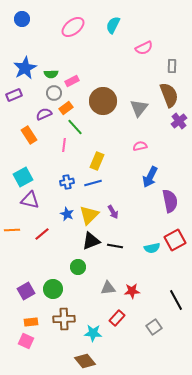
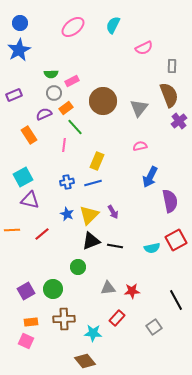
blue circle at (22, 19): moved 2 px left, 4 px down
blue star at (25, 68): moved 6 px left, 18 px up
red square at (175, 240): moved 1 px right
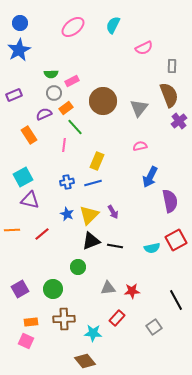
purple square at (26, 291): moved 6 px left, 2 px up
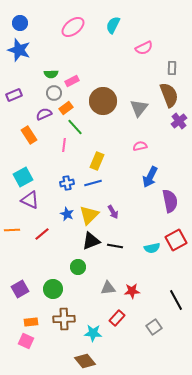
blue star at (19, 50): rotated 25 degrees counterclockwise
gray rectangle at (172, 66): moved 2 px down
blue cross at (67, 182): moved 1 px down
purple triangle at (30, 200): rotated 12 degrees clockwise
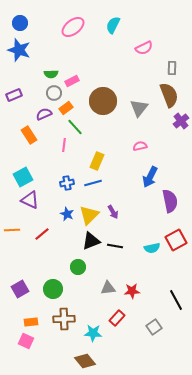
purple cross at (179, 121): moved 2 px right
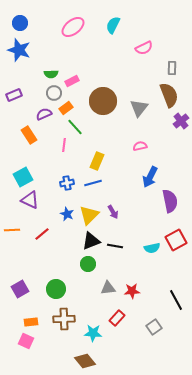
green circle at (78, 267): moved 10 px right, 3 px up
green circle at (53, 289): moved 3 px right
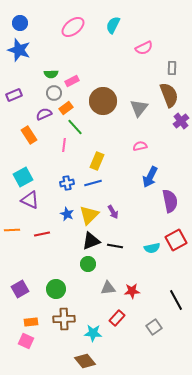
red line at (42, 234): rotated 28 degrees clockwise
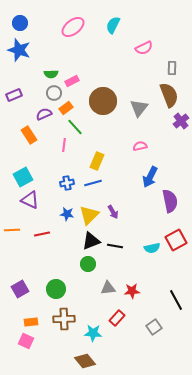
blue star at (67, 214): rotated 16 degrees counterclockwise
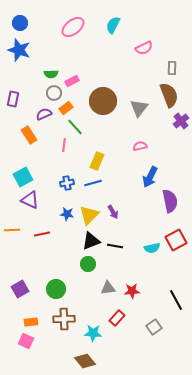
purple rectangle at (14, 95): moved 1 px left, 4 px down; rotated 56 degrees counterclockwise
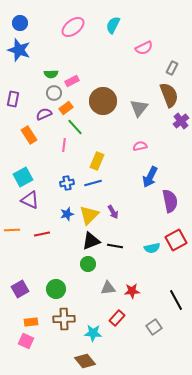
gray rectangle at (172, 68): rotated 24 degrees clockwise
blue star at (67, 214): rotated 24 degrees counterclockwise
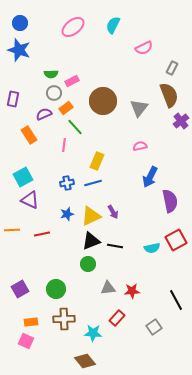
yellow triangle at (89, 215): moved 2 px right, 1 px down; rotated 20 degrees clockwise
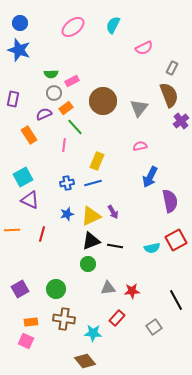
red line at (42, 234): rotated 63 degrees counterclockwise
brown cross at (64, 319): rotated 10 degrees clockwise
